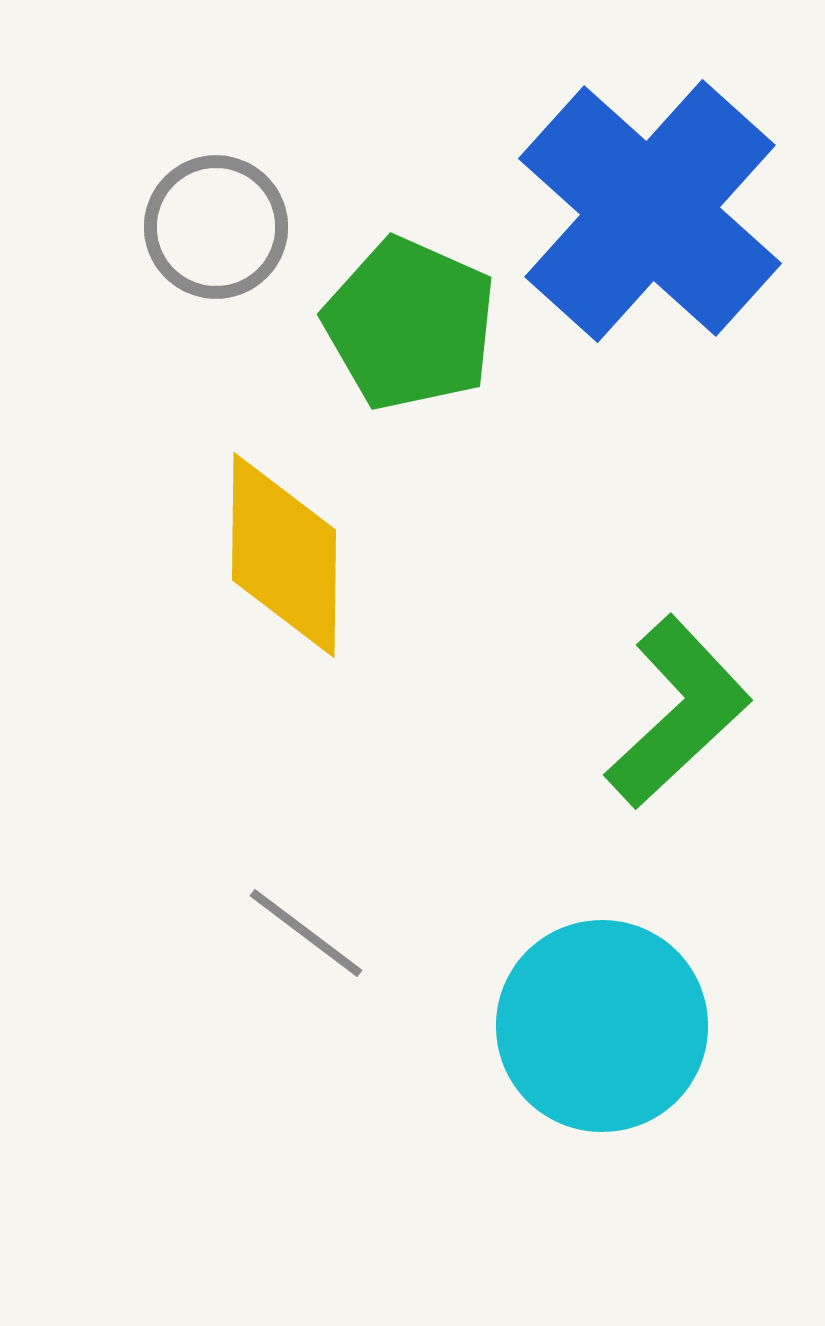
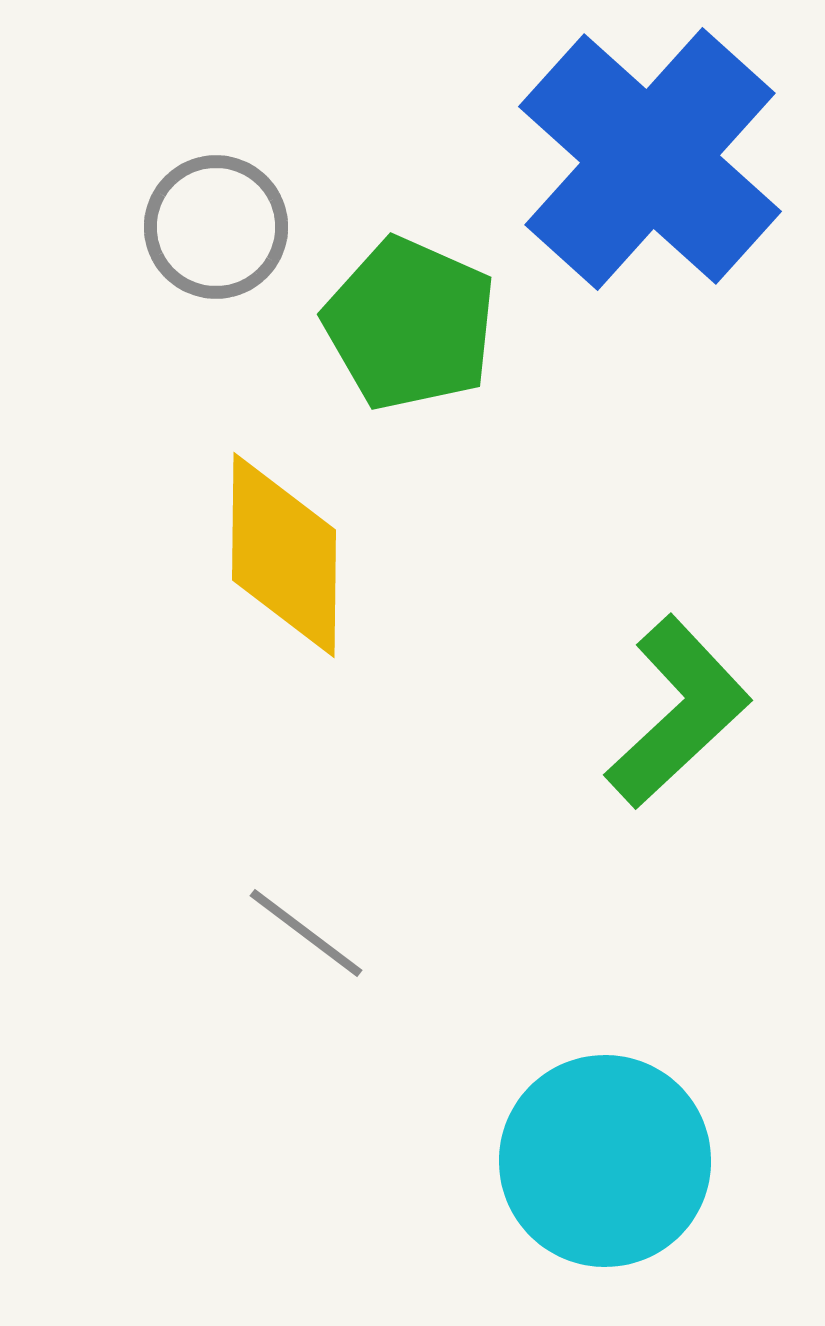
blue cross: moved 52 px up
cyan circle: moved 3 px right, 135 px down
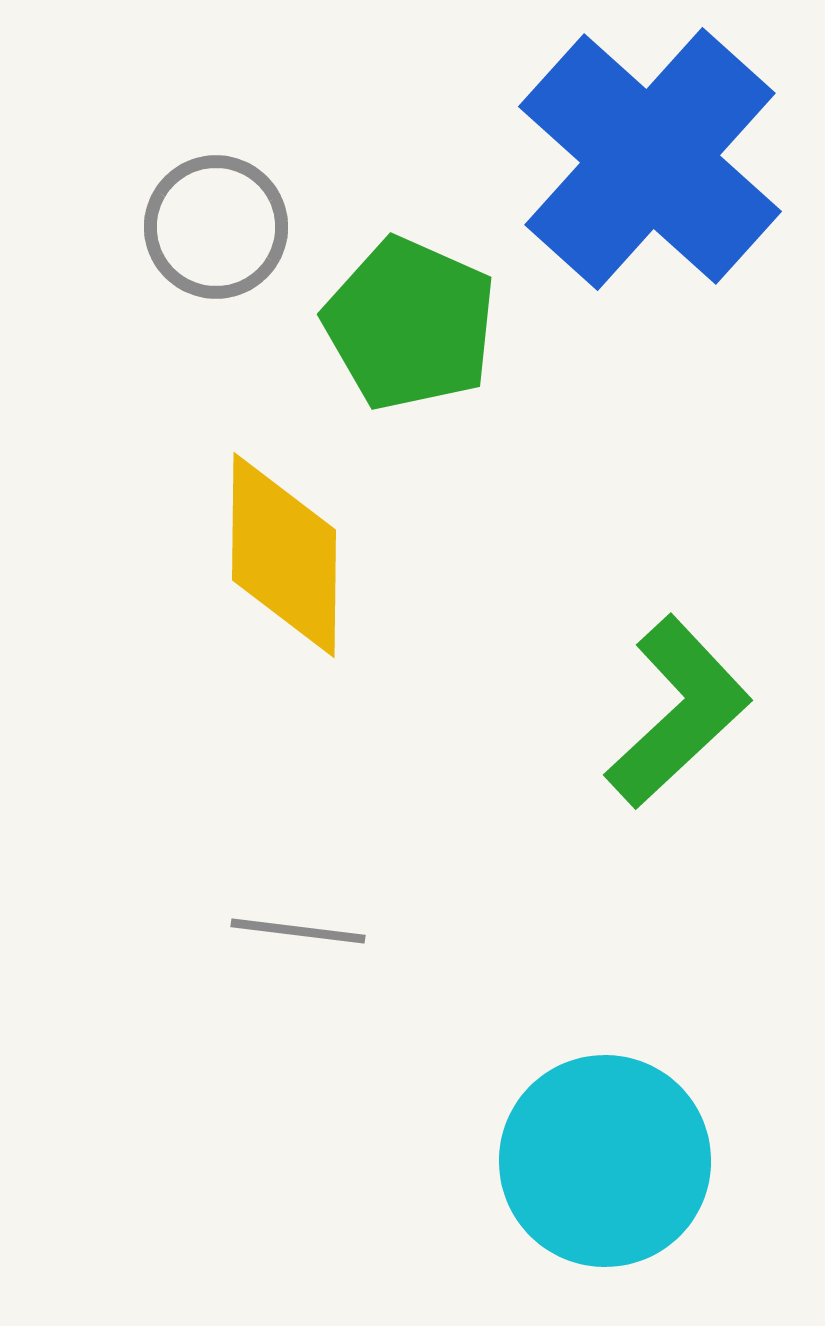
gray line: moved 8 px left, 2 px up; rotated 30 degrees counterclockwise
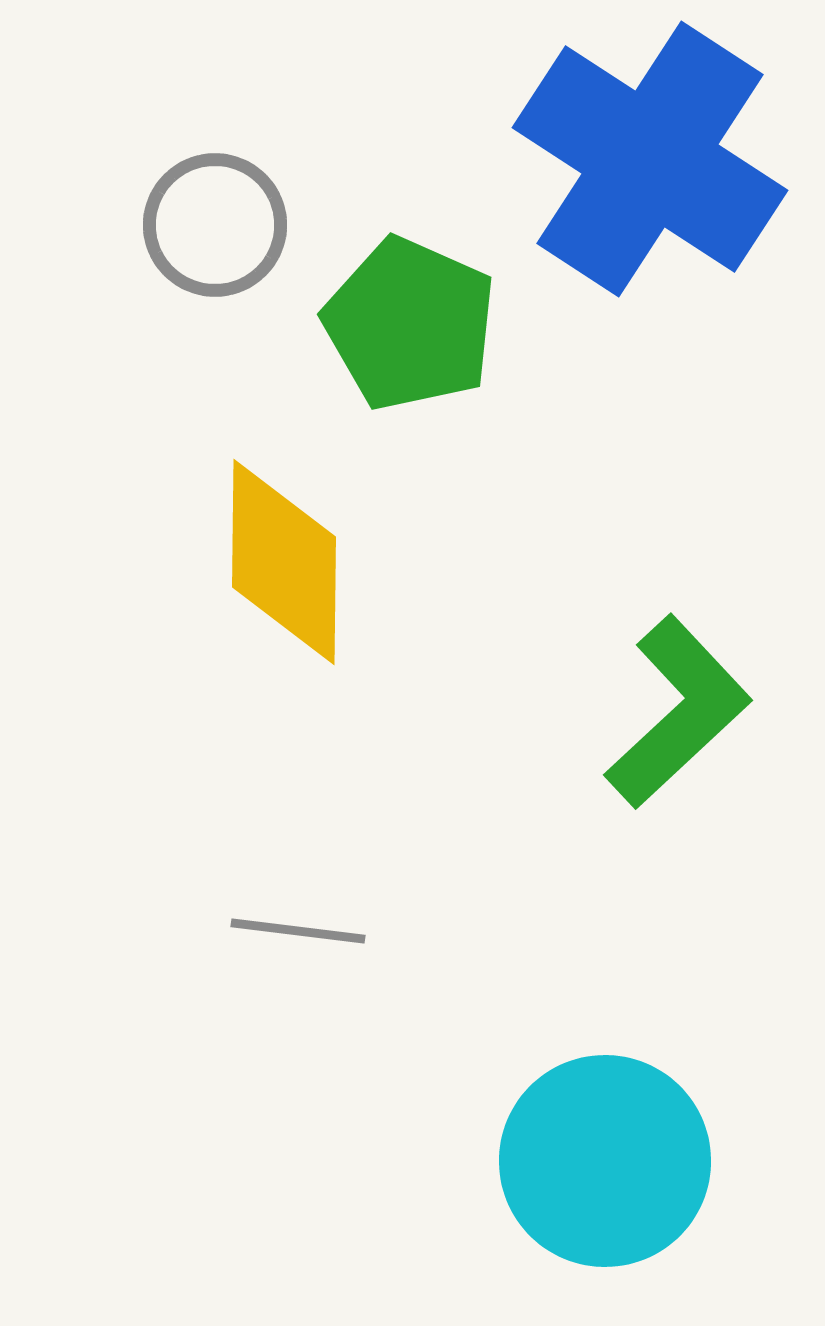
blue cross: rotated 9 degrees counterclockwise
gray circle: moved 1 px left, 2 px up
yellow diamond: moved 7 px down
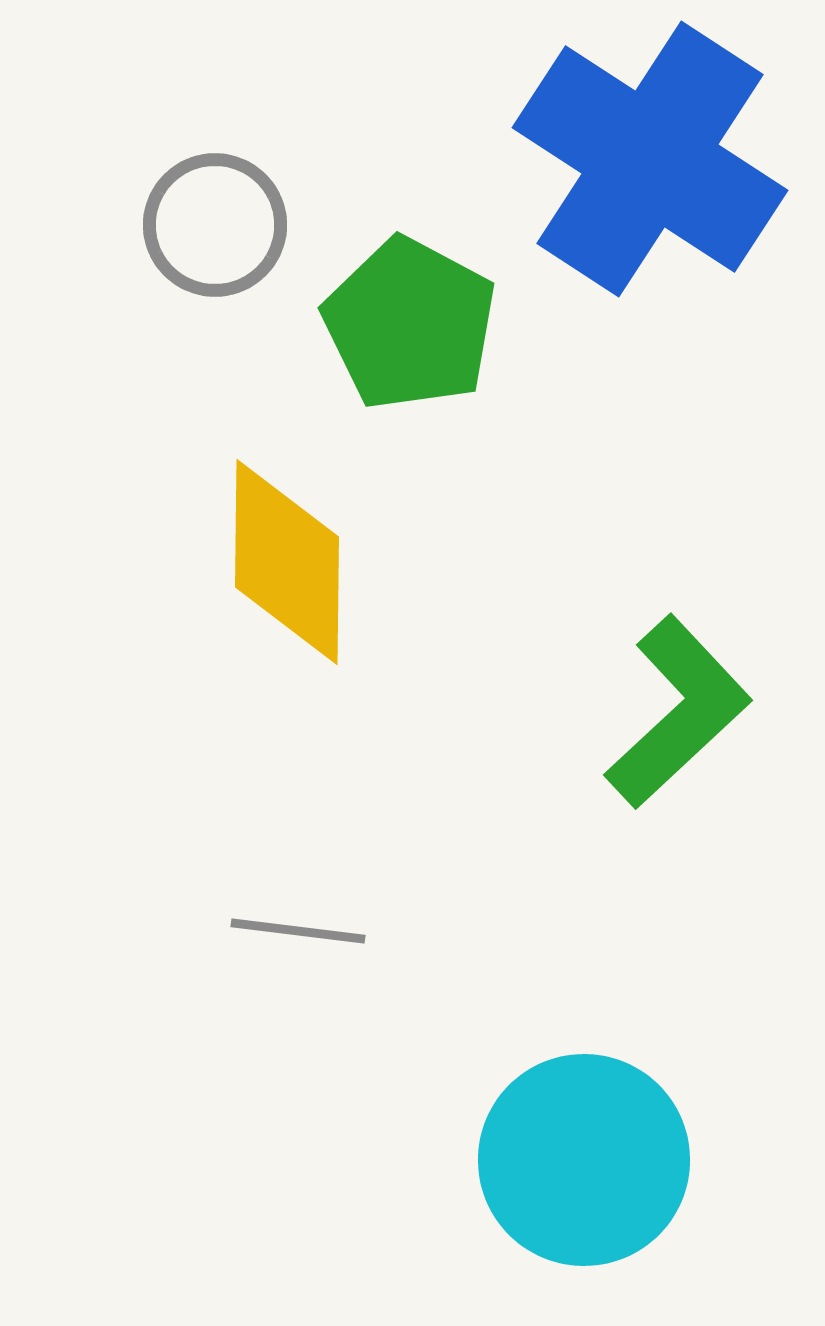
green pentagon: rotated 4 degrees clockwise
yellow diamond: moved 3 px right
cyan circle: moved 21 px left, 1 px up
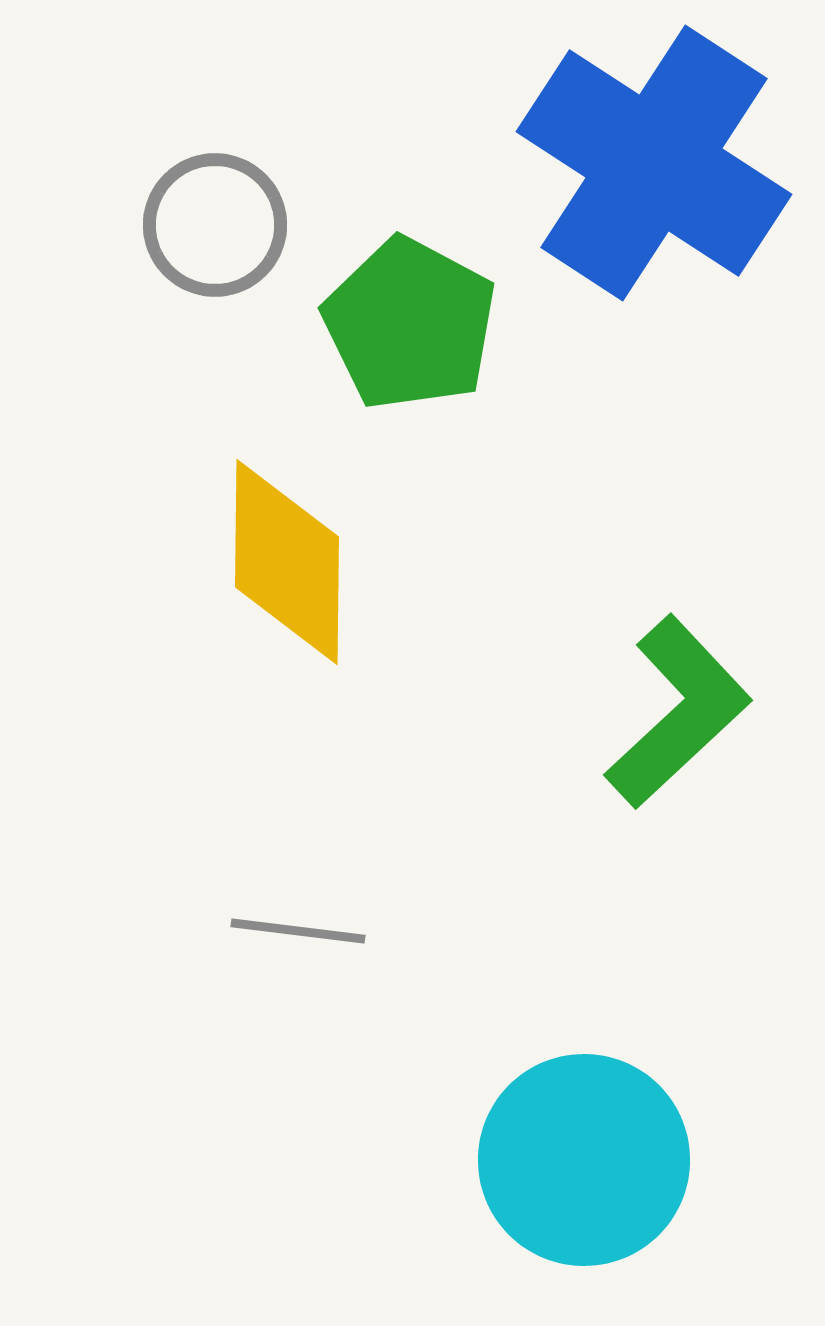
blue cross: moved 4 px right, 4 px down
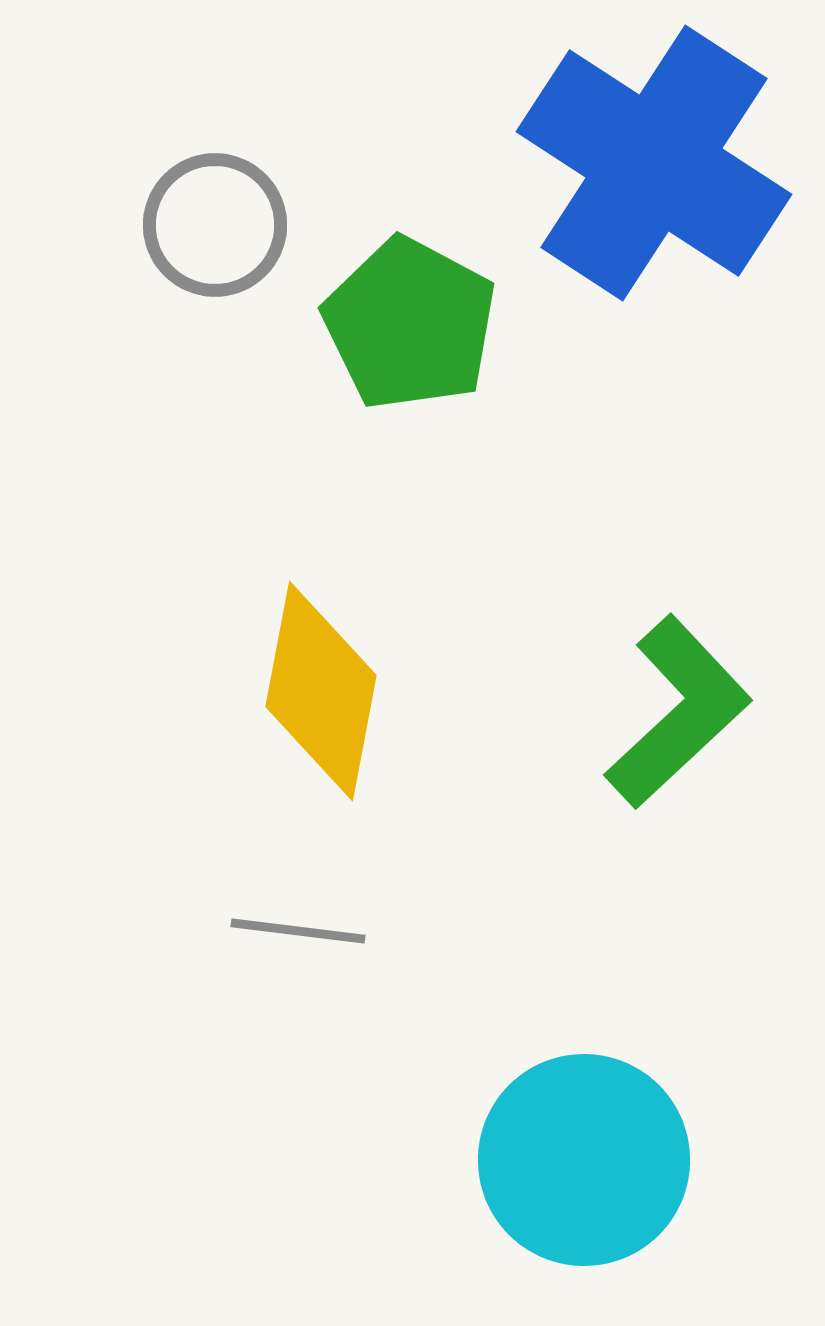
yellow diamond: moved 34 px right, 129 px down; rotated 10 degrees clockwise
